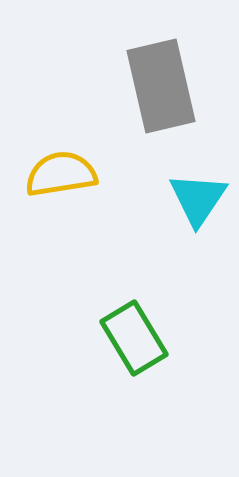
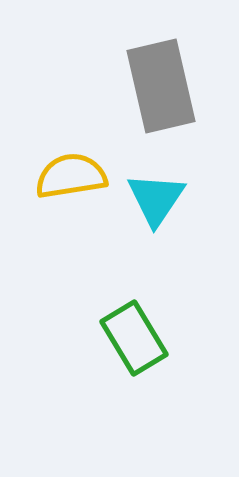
yellow semicircle: moved 10 px right, 2 px down
cyan triangle: moved 42 px left
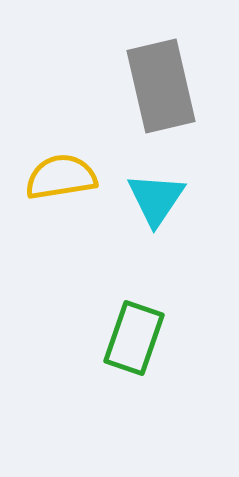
yellow semicircle: moved 10 px left, 1 px down
green rectangle: rotated 50 degrees clockwise
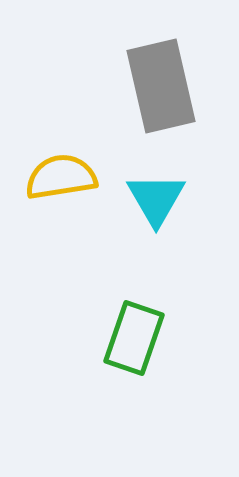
cyan triangle: rotated 4 degrees counterclockwise
